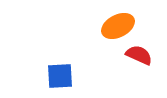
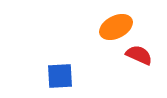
orange ellipse: moved 2 px left, 1 px down
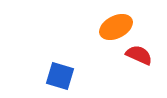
blue square: rotated 20 degrees clockwise
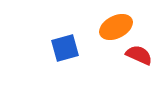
blue square: moved 5 px right, 28 px up; rotated 32 degrees counterclockwise
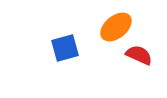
orange ellipse: rotated 12 degrees counterclockwise
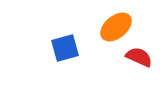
red semicircle: moved 2 px down
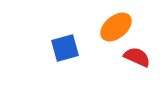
red semicircle: moved 2 px left
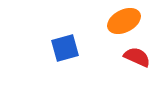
orange ellipse: moved 8 px right, 6 px up; rotated 12 degrees clockwise
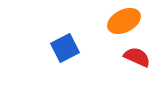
blue square: rotated 12 degrees counterclockwise
